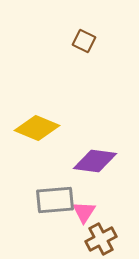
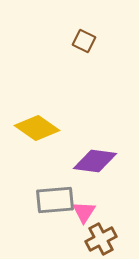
yellow diamond: rotated 12 degrees clockwise
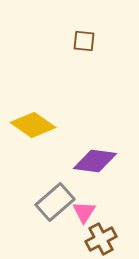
brown square: rotated 20 degrees counterclockwise
yellow diamond: moved 4 px left, 3 px up
gray rectangle: moved 2 px down; rotated 36 degrees counterclockwise
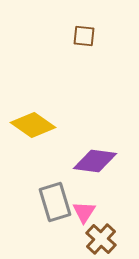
brown square: moved 5 px up
gray rectangle: rotated 66 degrees counterclockwise
brown cross: rotated 20 degrees counterclockwise
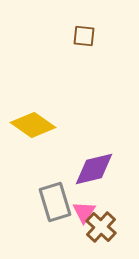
purple diamond: moved 1 px left, 8 px down; rotated 21 degrees counterclockwise
brown cross: moved 12 px up
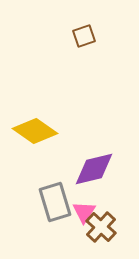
brown square: rotated 25 degrees counterclockwise
yellow diamond: moved 2 px right, 6 px down
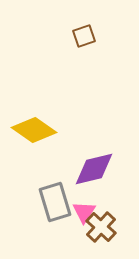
yellow diamond: moved 1 px left, 1 px up
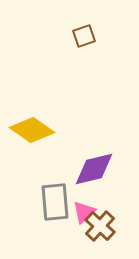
yellow diamond: moved 2 px left
gray rectangle: rotated 12 degrees clockwise
pink triangle: rotated 15 degrees clockwise
brown cross: moved 1 px left, 1 px up
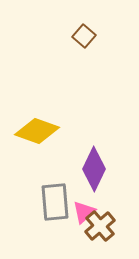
brown square: rotated 30 degrees counterclockwise
yellow diamond: moved 5 px right, 1 px down; rotated 15 degrees counterclockwise
purple diamond: rotated 51 degrees counterclockwise
brown cross: rotated 8 degrees clockwise
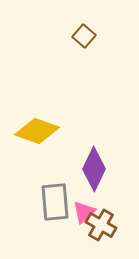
brown cross: moved 1 px right, 1 px up; rotated 20 degrees counterclockwise
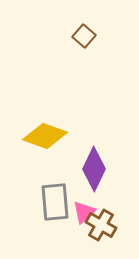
yellow diamond: moved 8 px right, 5 px down
